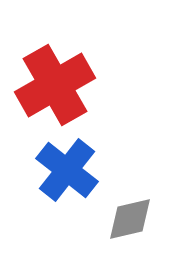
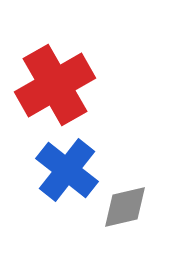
gray diamond: moved 5 px left, 12 px up
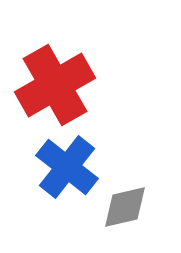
blue cross: moved 3 px up
